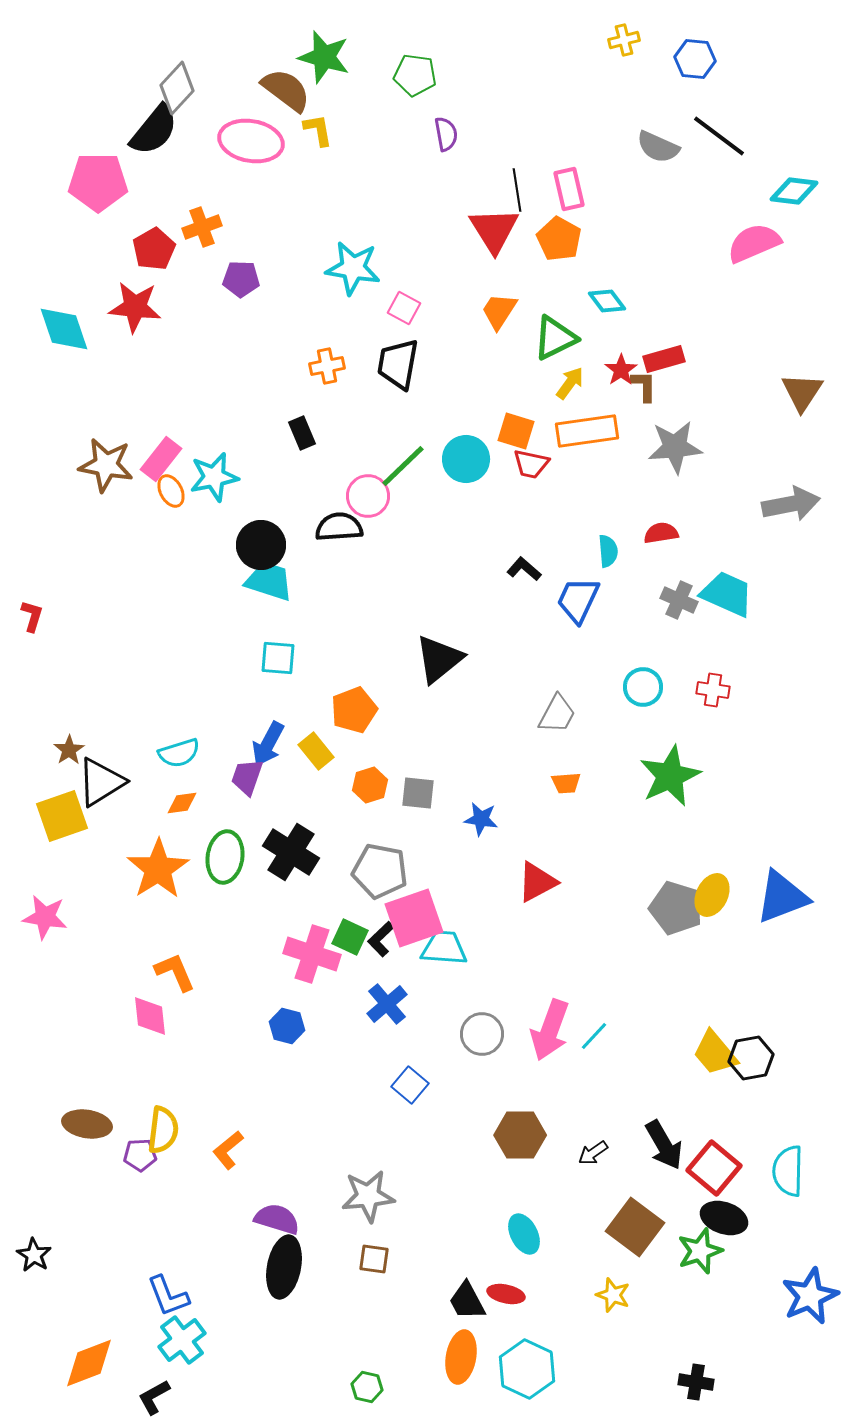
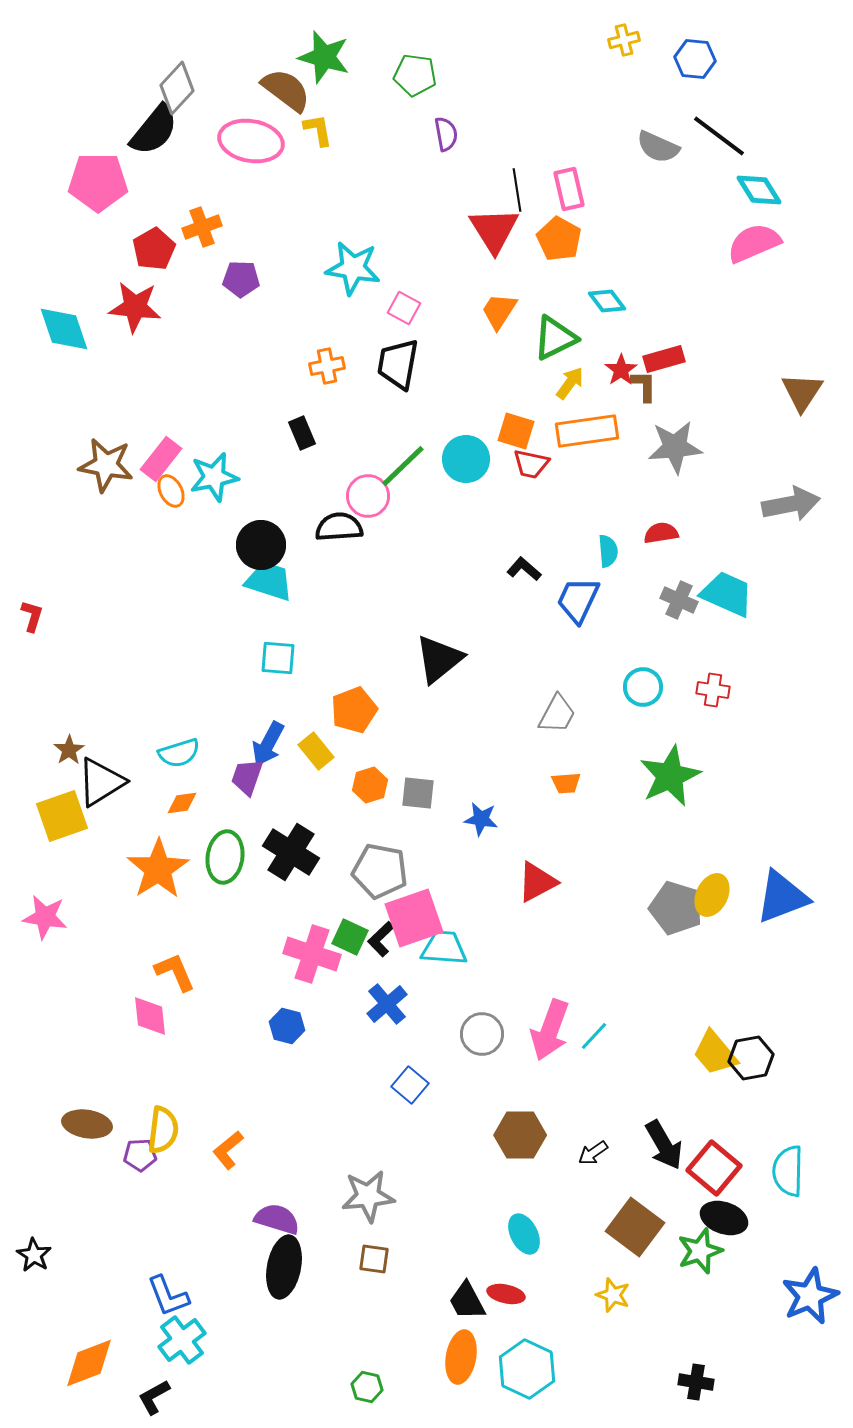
cyan diamond at (794, 191): moved 35 px left, 1 px up; rotated 51 degrees clockwise
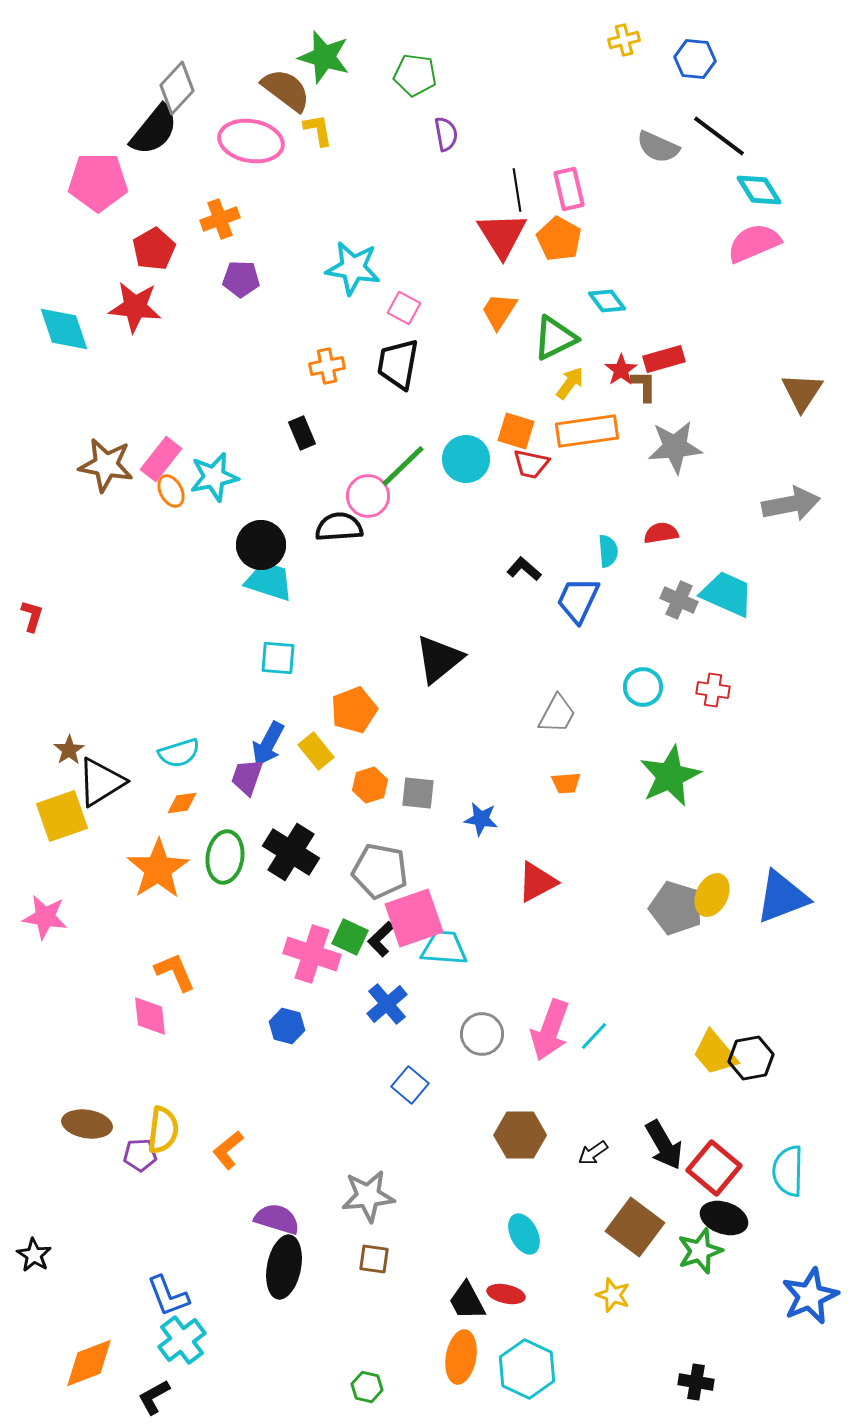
orange cross at (202, 227): moved 18 px right, 8 px up
red triangle at (494, 230): moved 8 px right, 5 px down
